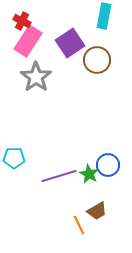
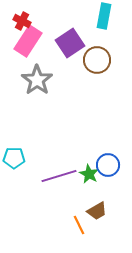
gray star: moved 1 px right, 3 px down
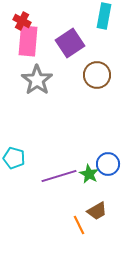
pink rectangle: rotated 28 degrees counterclockwise
brown circle: moved 15 px down
cyan pentagon: rotated 15 degrees clockwise
blue circle: moved 1 px up
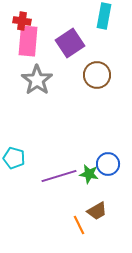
red cross: rotated 18 degrees counterclockwise
green star: rotated 18 degrees counterclockwise
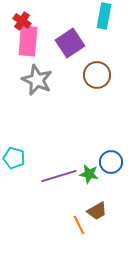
red cross: rotated 24 degrees clockwise
gray star: rotated 12 degrees counterclockwise
blue circle: moved 3 px right, 2 px up
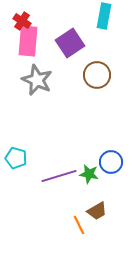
cyan pentagon: moved 2 px right
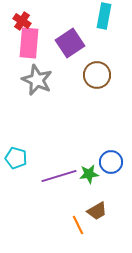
pink rectangle: moved 1 px right, 2 px down
green star: rotated 18 degrees counterclockwise
orange line: moved 1 px left
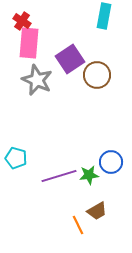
purple square: moved 16 px down
green star: moved 1 px down
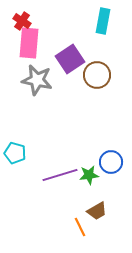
cyan rectangle: moved 1 px left, 5 px down
gray star: rotated 12 degrees counterclockwise
cyan pentagon: moved 1 px left, 5 px up
purple line: moved 1 px right, 1 px up
orange line: moved 2 px right, 2 px down
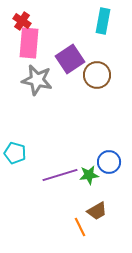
blue circle: moved 2 px left
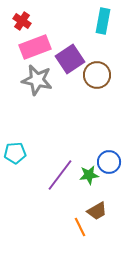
pink rectangle: moved 6 px right, 4 px down; rotated 64 degrees clockwise
cyan pentagon: rotated 20 degrees counterclockwise
purple line: rotated 36 degrees counterclockwise
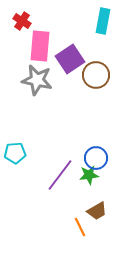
pink rectangle: moved 5 px right, 1 px up; rotated 64 degrees counterclockwise
brown circle: moved 1 px left
blue circle: moved 13 px left, 4 px up
